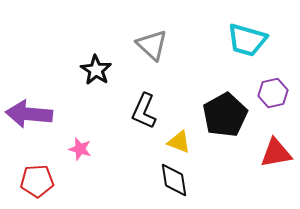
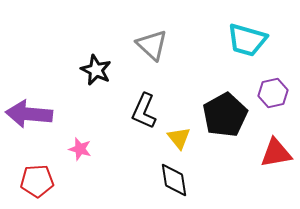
black star: rotated 8 degrees counterclockwise
yellow triangle: moved 4 px up; rotated 30 degrees clockwise
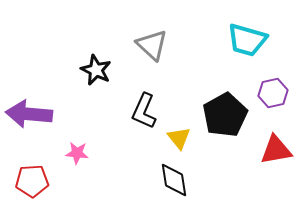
pink star: moved 3 px left, 4 px down; rotated 10 degrees counterclockwise
red triangle: moved 3 px up
red pentagon: moved 5 px left
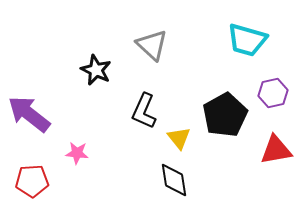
purple arrow: rotated 33 degrees clockwise
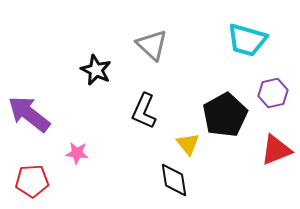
yellow triangle: moved 9 px right, 6 px down
red triangle: rotated 12 degrees counterclockwise
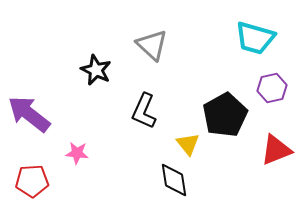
cyan trapezoid: moved 8 px right, 2 px up
purple hexagon: moved 1 px left, 5 px up
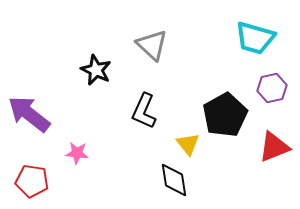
red triangle: moved 2 px left, 3 px up
red pentagon: rotated 12 degrees clockwise
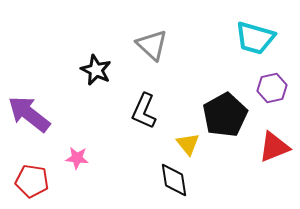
pink star: moved 5 px down
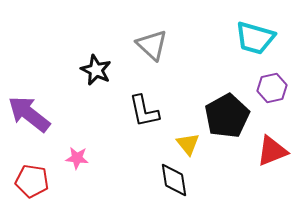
black L-shape: rotated 36 degrees counterclockwise
black pentagon: moved 2 px right, 1 px down
red triangle: moved 2 px left, 4 px down
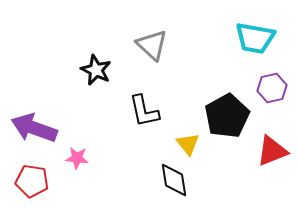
cyan trapezoid: rotated 6 degrees counterclockwise
purple arrow: moved 5 px right, 14 px down; rotated 18 degrees counterclockwise
